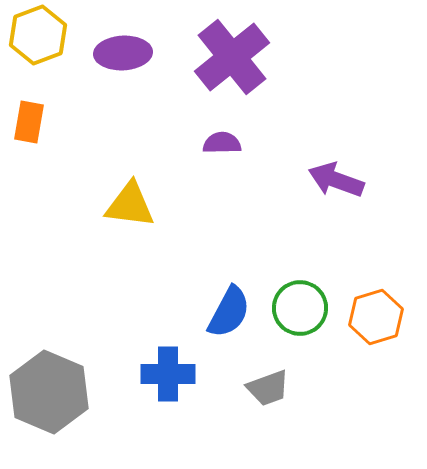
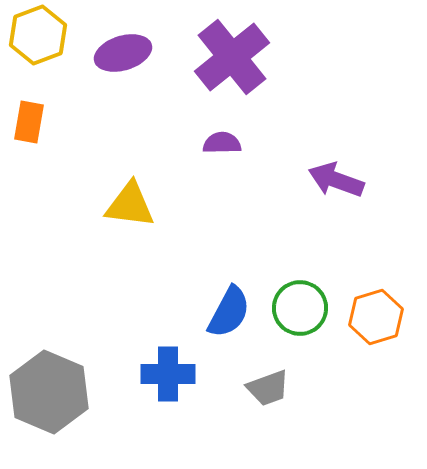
purple ellipse: rotated 14 degrees counterclockwise
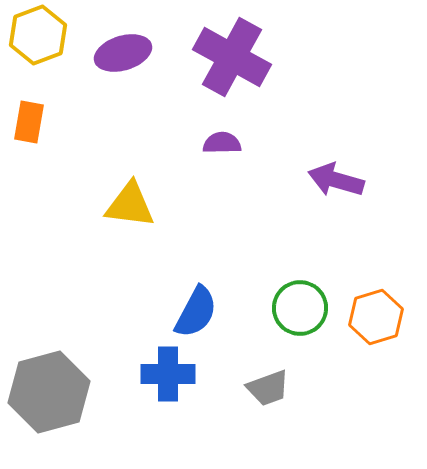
purple cross: rotated 22 degrees counterclockwise
purple arrow: rotated 4 degrees counterclockwise
blue semicircle: moved 33 px left
gray hexagon: rotated 22 degrees clockwise
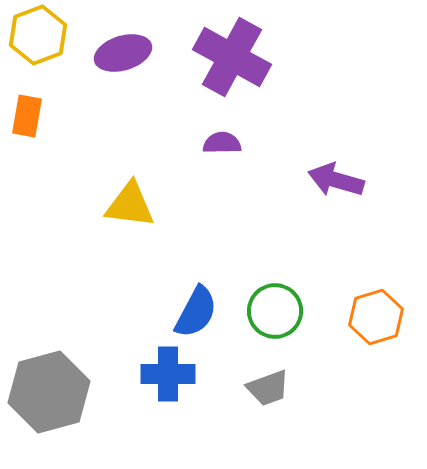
orange rectangle: moved 2 px left, 6 px up
green circle: moved 25 px left, 3 px down
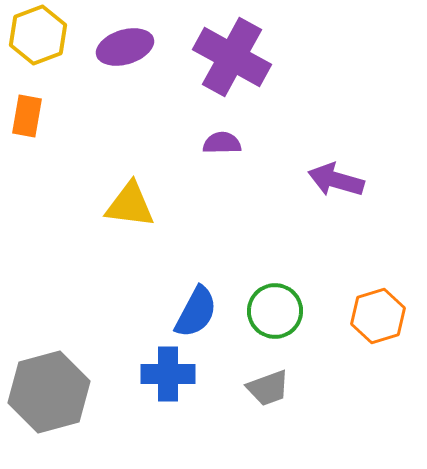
purple ellipse: moved 2 px right, 6 px up
orange hexagon: moved 2 px right, 1 px up
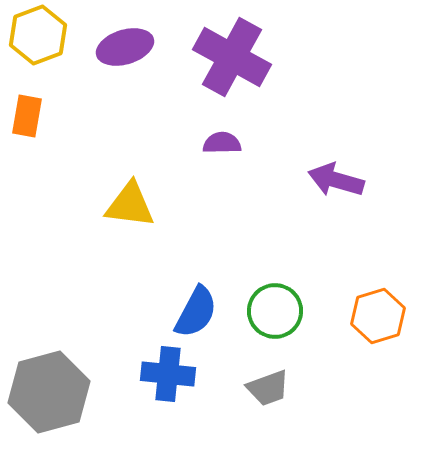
blue cross: rotated 6 degrees clockwise
